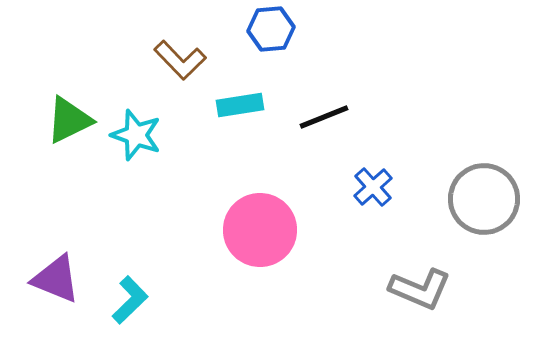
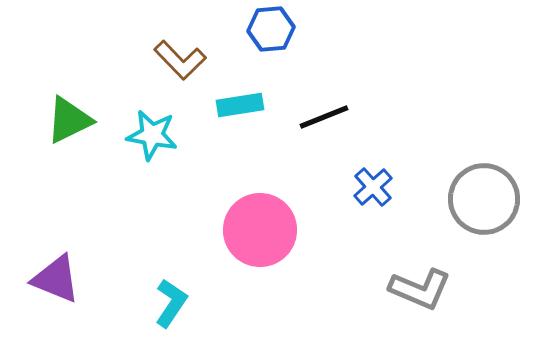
cyan star: moved 16 px right; rotated 9 degrees counterclockwise
cyan L-shape: moved 41 px right, 3 px down; rotated 12 degrees counterclockwise
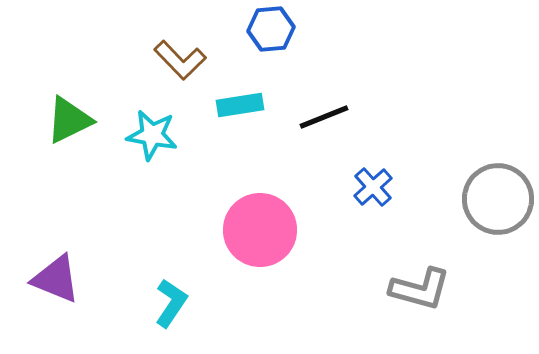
gray circle: moved 14 px right
gray L-shape: rotated 8 degrees counterclockwise
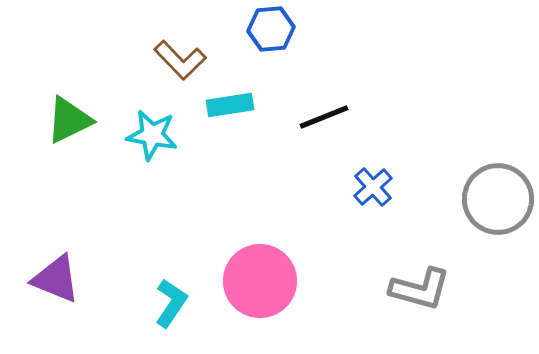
cyan rectangle: moved 10 px left
pink circle: moved 51 px down
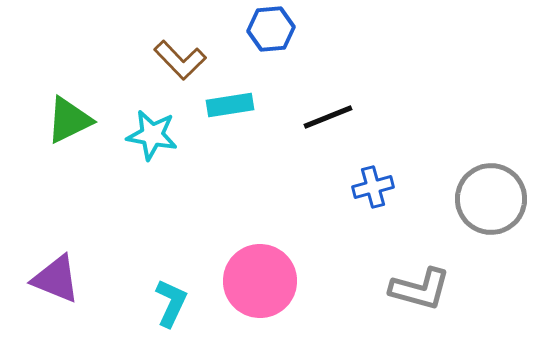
black line: moved 4 px right
blue cross: rotated 27 degrees clockwise
gray circle: moved 7 px left
cyan L-shape: rotated 9 degrees counterclockwise
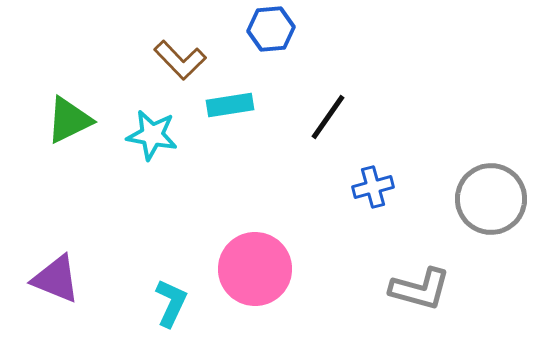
black line: rotated 33 degrees counterclockwise
pink circle: moved 5 px left, 12 px up
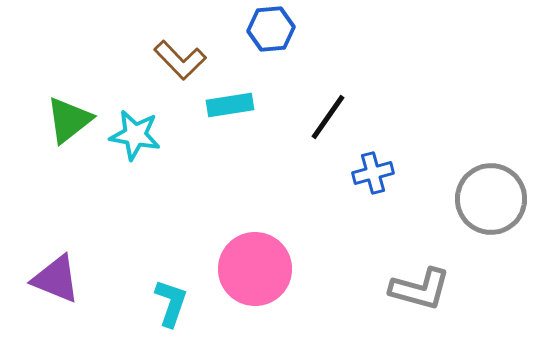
green triangle: rotated 12 degrees counterclockwise
cyan star: moved 17 px left
blue cross: moved 14 px up
cyan L-shape: rotated 6 degrees counterclockwise
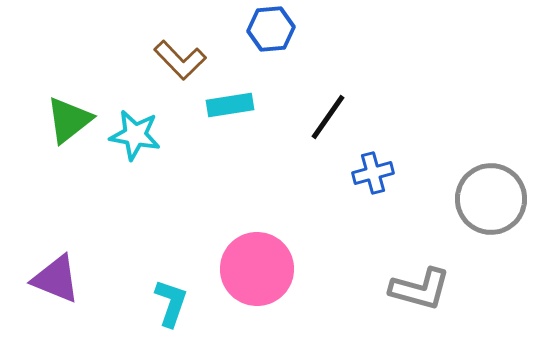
pink circle: moved 2 px right
